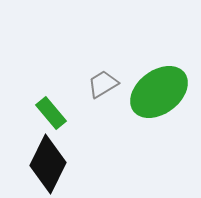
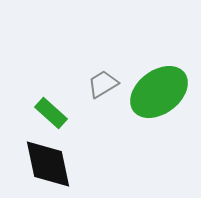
green rectangle: rotated 8 degrees counterclockwise
black diamond: rotated 38 degrees counterclockwise
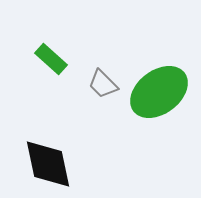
gray trapezoid: rotated 104 degrees counterclockwise
green rectangle: moved 54 px up
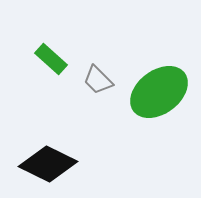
gray trapezoid: moved 5 px left, 4 px up
black diamond: rotated 52 degrees counterclockwise
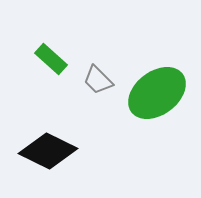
green ellipse: moved 2 px left, 1 px down
black diamond: moved 13 px up
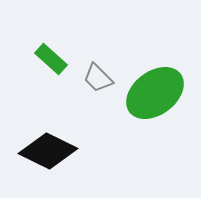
gray trapezoid: moved 2 px up
green ellipse: moved 2 px left
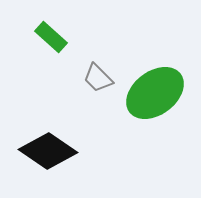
green rectangle: moved 22 px up
black diamond: rotated 8 degrees clockwise
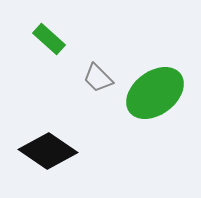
green rectangle: moved 2 px left, 2 px down
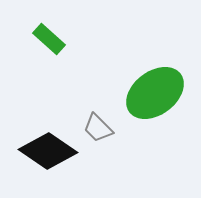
gray trapezoid: moved 50 px down
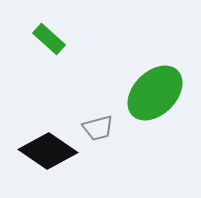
green ellipse: rotated 8 degrees counterclockwise
gray trapezoid: rotated 60 degrees counterclockwise
